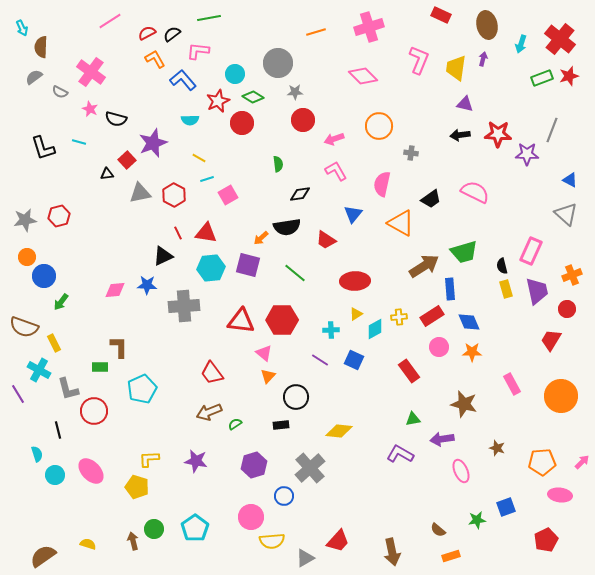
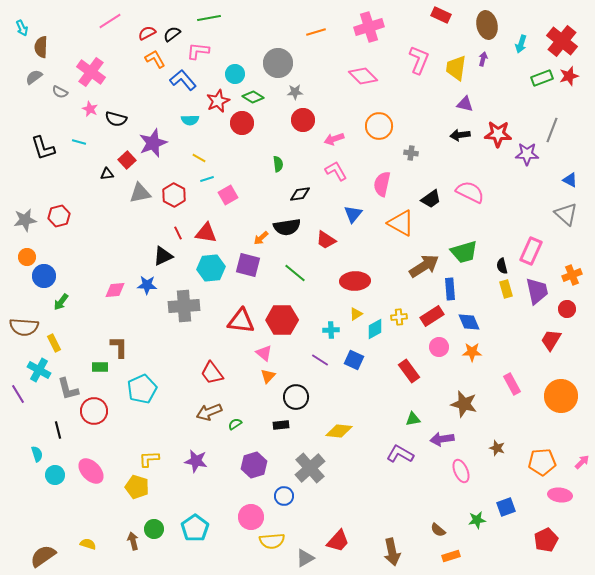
red cross at (560, 39): moved 2 px right, 2 px down
pink semicircle at (475, 192): moved 5 px left
brown semicircle at (24, 327): rotated 16 degrees counterclockwise
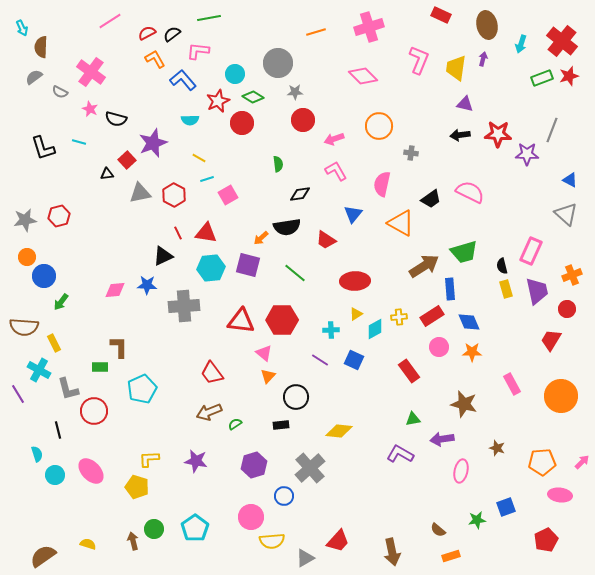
pink ellipse at (461, 471): rotated 35 degrees clockwise
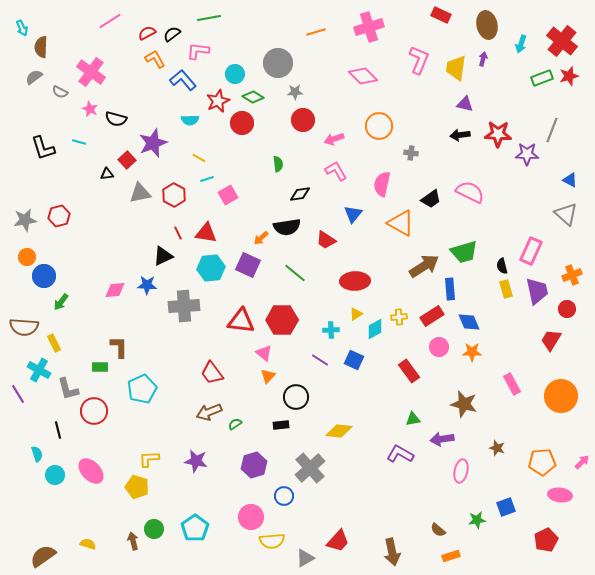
purple square at (248, 265): rotated 10 degrees clockwise
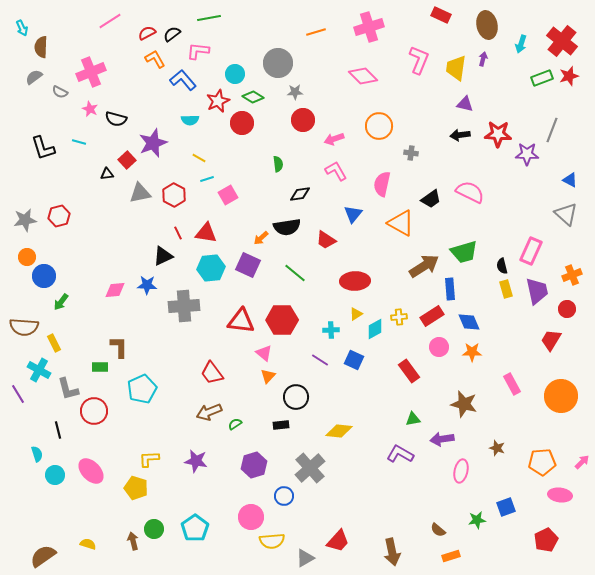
pink cross at (91, 72): rotated 32 degrees clockwise
yellow pentagon at (137, 487): moved 1 px left, 1 px down
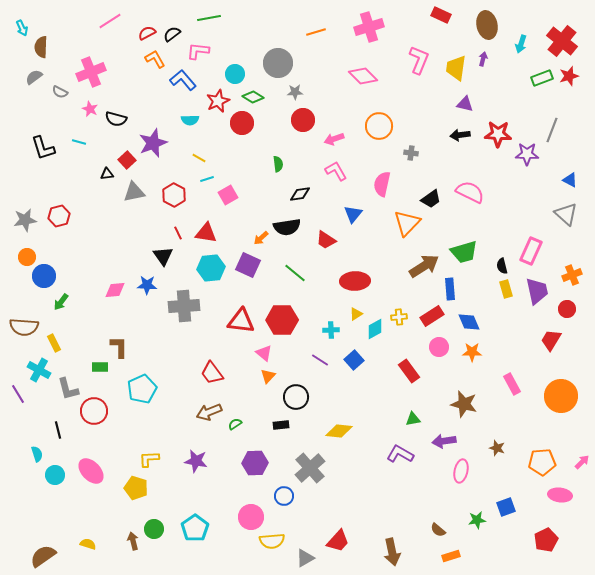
gray triangle at (140, 193): moved 6 px left, 1 px up
orange triangle at (401, 223): moved 6 px right; rotated 44 degrees clockwise
black triangle at (163, 256): rotated 40 degrees counterclockwise
blue square at (354, 360): rotated 24 degrees clockwise
purple arrow at (442, 439): moved 2 px right, 2 px down
purple hexagon at (254, 465): moved 1 px right, 2 px up; rotated 15 degrees clockwise
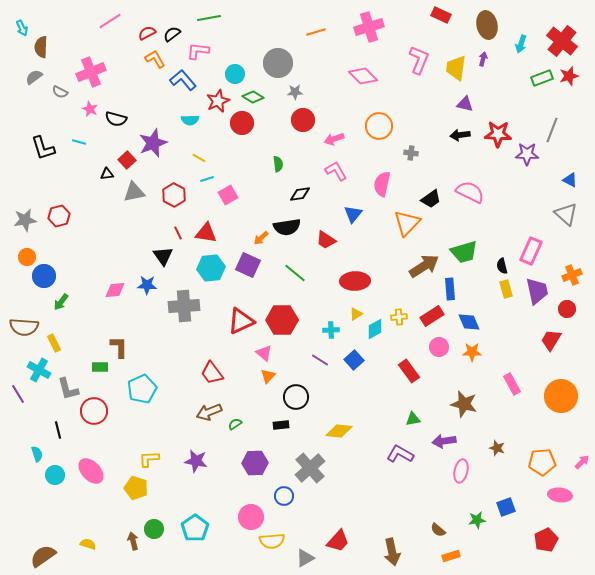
red triangle at (241, 321): rotated 32 degrees counterclockwise
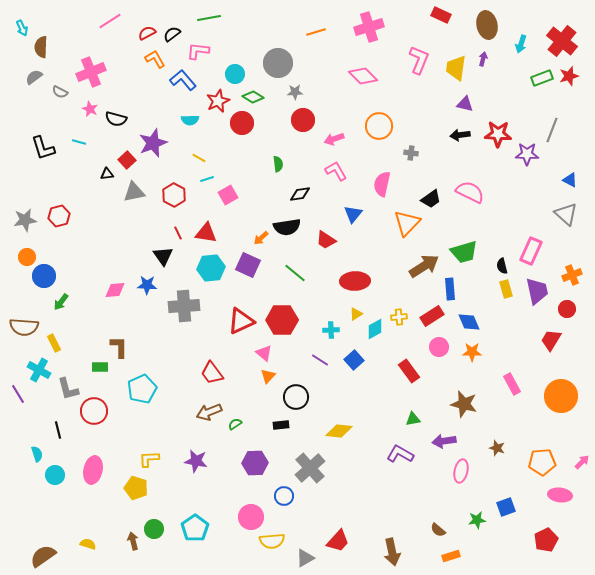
pink ellipse at (91, 471): moved 2 px right, 1 px up; rotated 56 degrees clockwise
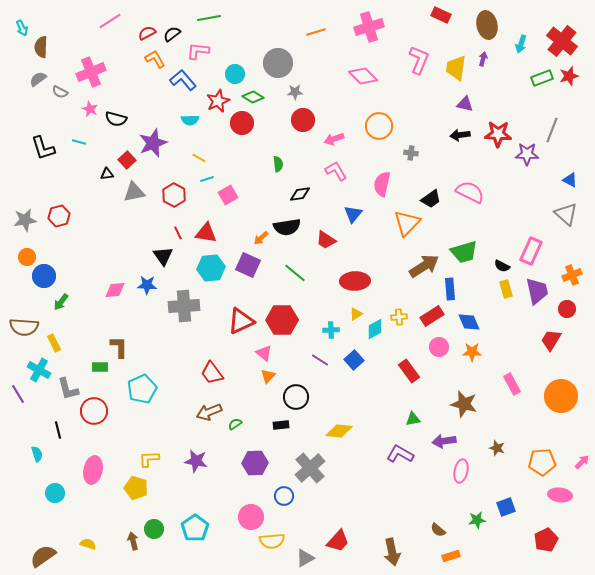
gray semicircle at (34, 77): moved 4 px right, 2 px down
black semicircle at (502, 266): rotated 49 degrees counterclockwise
cyan circle at (55, 475): moved 18 px down
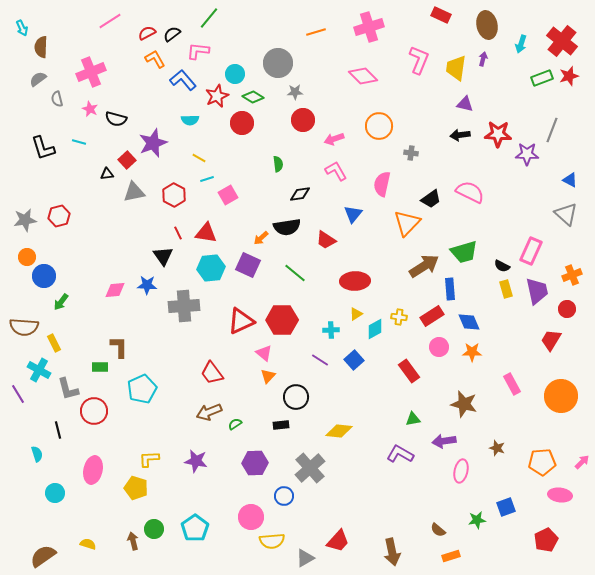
green line at (209, 18): rotated 40 degrees counterclockwise
gray semicircle at (60, 92): moved 3 px left, 7 px down; rotated 49 degrees clockwise
red star at (218, 101): moved 1 px left, 5 px up
yellow cross at (399, 317): rotated 14 degrees clockwise
